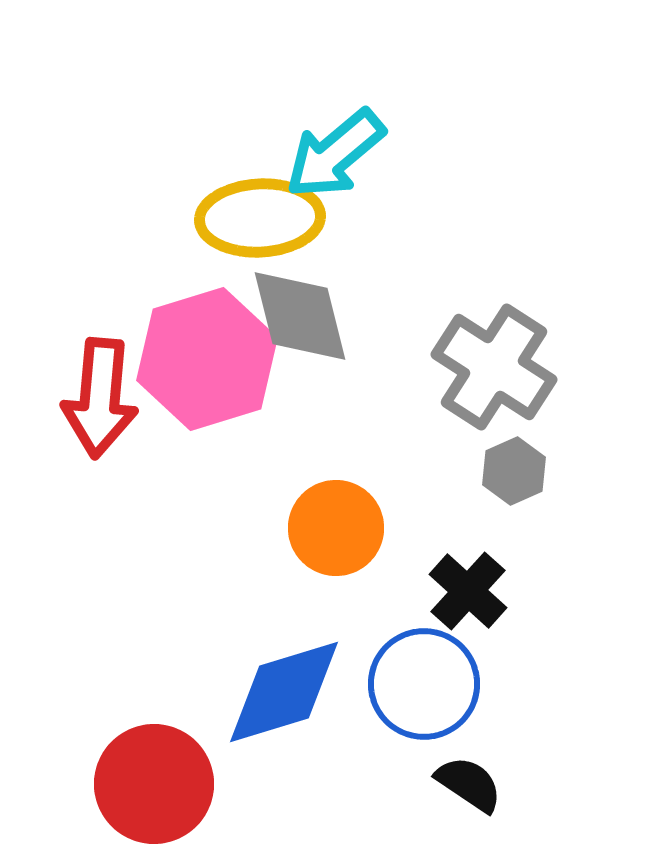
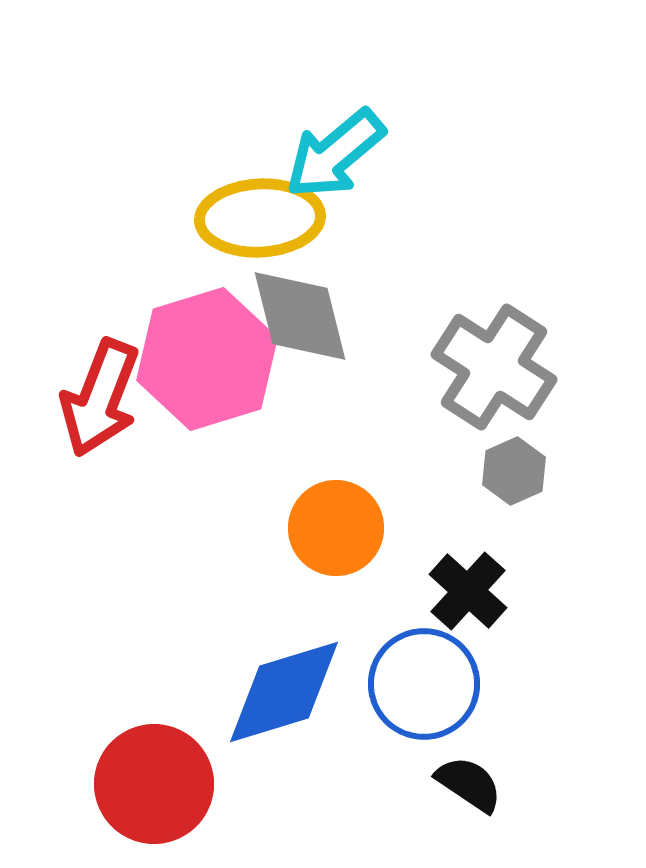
red arrow: rotated 16 degrees clockwise
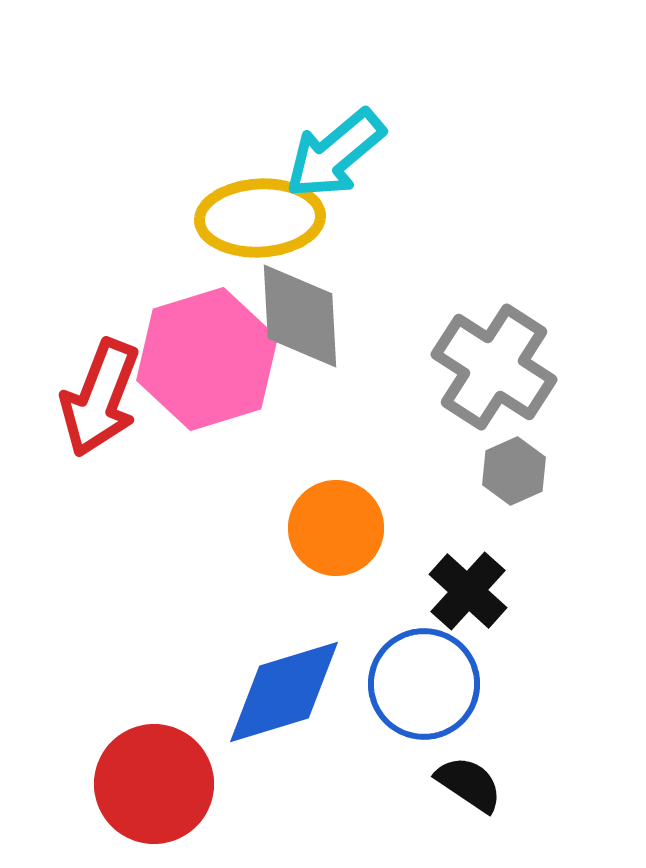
gray diamond: rotated 11 degrees clockwise
